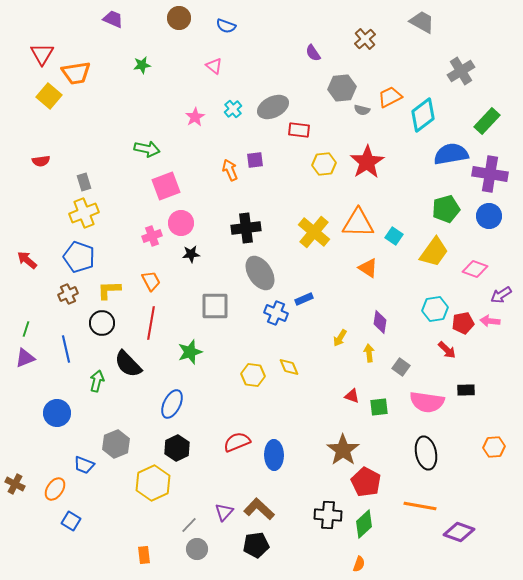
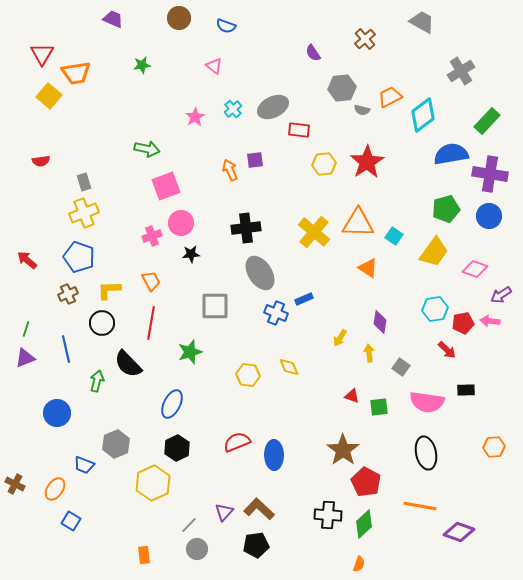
yellow hexagon at (253, 375): moved 5 px left
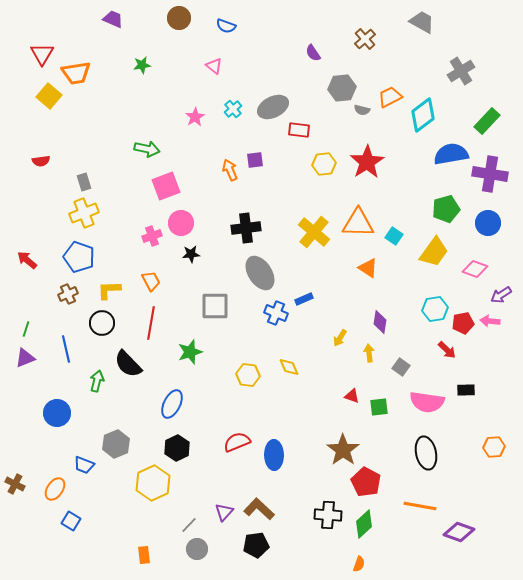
blue circle at (489, 216): moved 1 px left, 7 px down
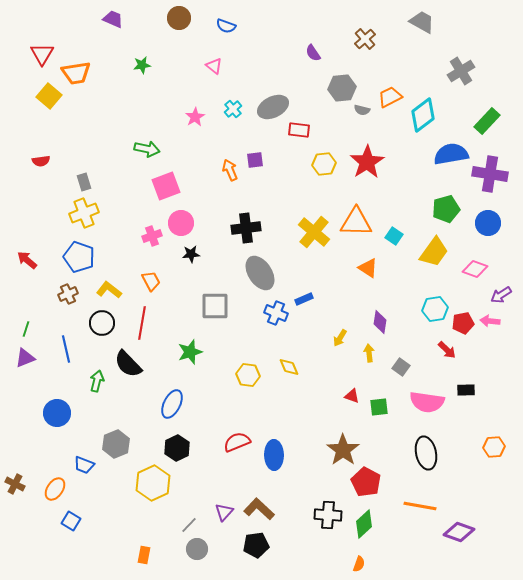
orange triangle at (358, 223): moved 2 px left, 1 px up
yellow L-shape at (109, 290): rotated 40 degrees clockwise
red line at (151, 323): moved 9 px left
orange rectangle at (144, 555): rotated 18 degrees clockwise
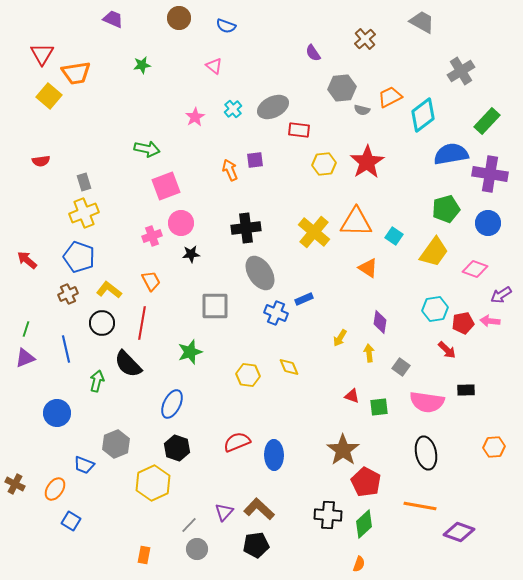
black hexagon at (177, 448): rotated 15 degrees counterclockwise
